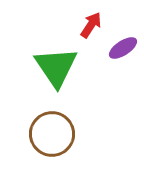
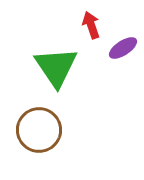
red arrow: rotated 52 degrees counterclockwise
brown circle: moved 13 px left, 4 px up
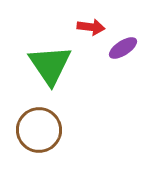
red arrow: moved 2 px down; rotated 116 degrees clockwise
green triangle: moved 6 px left, 2 px up
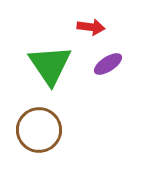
purple ellipse: moved 15 px left, 16 px down
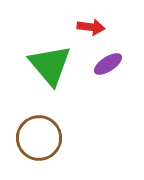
green triangle: rotated 6 degrees counterclockwise
brown circle: moved 8 px down
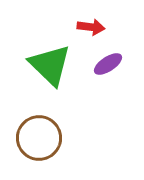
green triangle: rotated 6 degrees counterclockwise
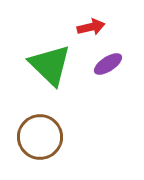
red arrow: rotated 20 degrees counterclockwise
brown circle: moved 1 px right, 1 px up
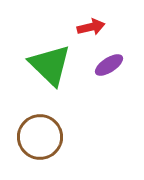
purple ellipse: moved 1 px right, 1 px down
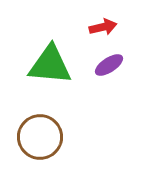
red arrow: moved 12 px right
green triangle: rotated 39 degrees counterclockwise
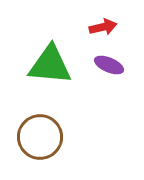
purple ellipse: rotated 56 degrees clockwise
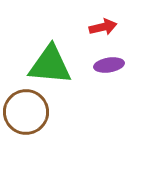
purple ellipse: rotated 32 degrees counterclockwise
brown circle: moved 14 px left, 25 px up
